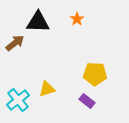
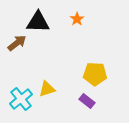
brown arrow: moved 2 px right
cyan cross: moved 3 px right, 1 px up
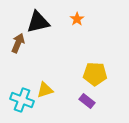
black triangle: rotated 15 degrees counterclockwise
brown arrow: moved 1 px right; rotated 30 degrees counterclockwise
yellow triangle: moved 2 px left, 1 px down
cyan cross: moved 1 px right, 1 px down; rotated 30 degrees counterclockwise
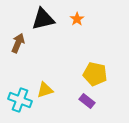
black triangle: moved 5 px right, 3 px up
yellow pentagon: rotated 10 degrees clockwise
cyan cross: moved 2 px left
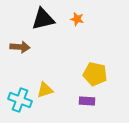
orange star: rotated 24 degrees counterclockwise
brown arrow: moved 2 px right, 4 px down; rotated 72 degrees clockwise
purple rectangle: rotated 35 degrees counterclockwise
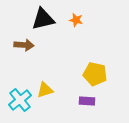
orange star: moved 1 px left, 1 px down
brown arrow: moved 4 px right, 2 px up
cyan cross: rotated 30 degrees clockwise
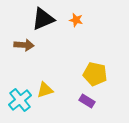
black triangle: rotated 10 degrees counterclockwise
purple rectangle: rotated 28 degrees clockwise
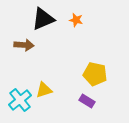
yellow triangle: moved 1 px left
